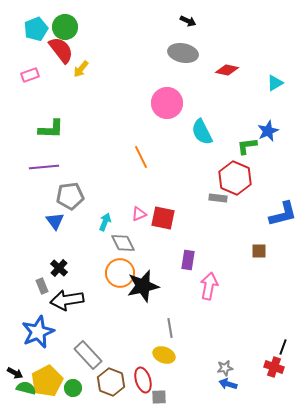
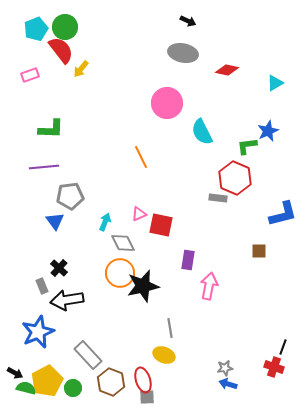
red square at (163, 218): moved 2 px left, 7 px down
gray square at (159, 397): moved 12 px left
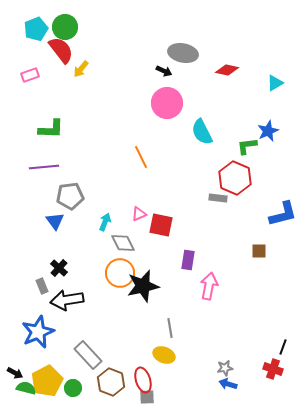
black arrow at (188, 21): moved 24 px left, 50 px down
red cross at (274, 367): moved 1 px left, 2 px down
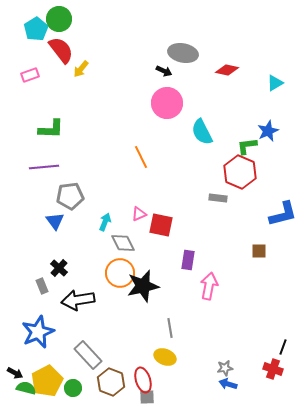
green circle at (65, 27): moved 6 px left, 8 px up
cyan pentagon at (36, 29): rotated 10 degrees counterclockwise
red hexagon at (235, 178): moved 5 px right, 6 px up
black arrow at (67, 300): moved 11 px right
yellow ellipse at (164, 355): moved 1 px right, 2 px down
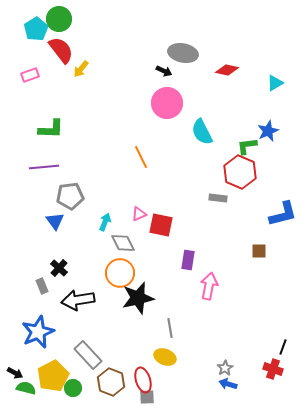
black star at (143, 286): moved 5 px left, 12 px down
gray star at (225, 368): rotated 21 degrees counterclockwise
yellow pentagon at (47, 381): moved 6 px right, 5 px up
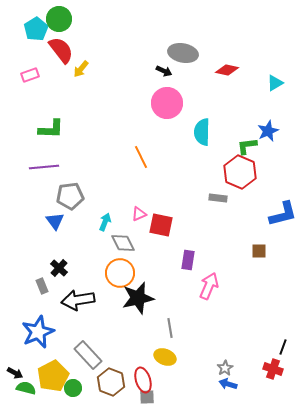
cyan semicircle at (202, 132): rotated 28 degrees clockwise
pink arrow at (209, 286): rotated 12 degrees clockwise
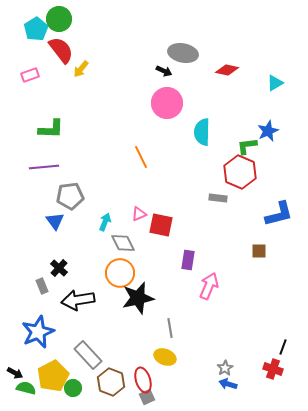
blue L-shape at (283, 214): moved 4 px left
gray square at (147, 397): rotated 21 degrees counterclockwise
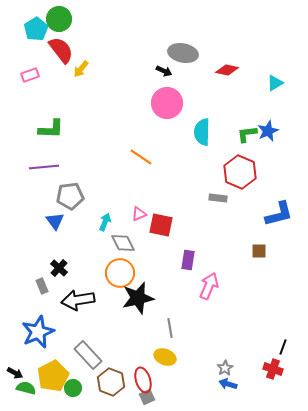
green L-shape at (247, 146): moved 12 px up
orange line at (141, 157): rotated 30 degrees counterclockwise
